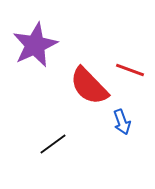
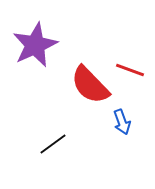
red semicircle: moved 1 px right, 1 px up
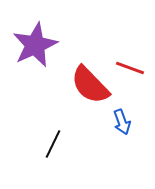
red line: moved 2 px up
black line: rotated 28 degrees counterclockwise
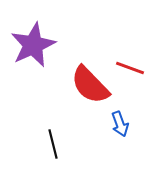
purple star: moved 2 px left
blue arrow: moved 2 px left, 2 px down
black line: rotated 40 degrees counterclockwise
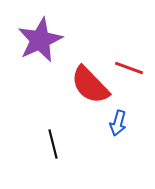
purple star: moved 7 px right, 5 px up
red line: moved 1 px left
blue arrow: moved 2 px left, 1 px up; rotated 35 degrees clockwise
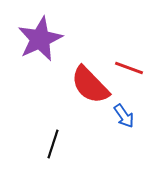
purple star: moved 1 px up
blue arrow: moved 6 px right, 7 px up; rotated 50 degrees counterclockwise
black line: rotated 32 degrees clockwise
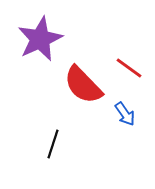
red line: rotated 16 degrees clockwise
red semicircle: moved 7 px left
blue arrow: moved 1 px right, 2 px up
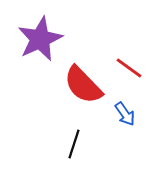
black line: moved 21 px right
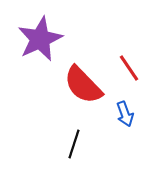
red line: rotated 20 degrees clockwise
blue arrow: rotated 15 degrees clockwise
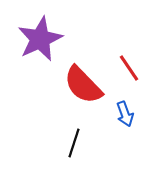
black line: moved 1 px up
